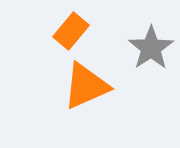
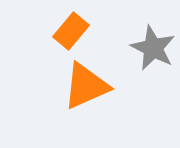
gray star: moved 2 px right; rotated 12 degrees counterclockwise
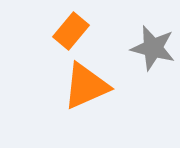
gray star: rotated 12 degrees counterclockwise
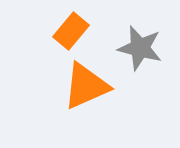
gray star: moved 13 px left
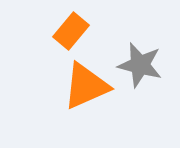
gray star: moved 17 px down
